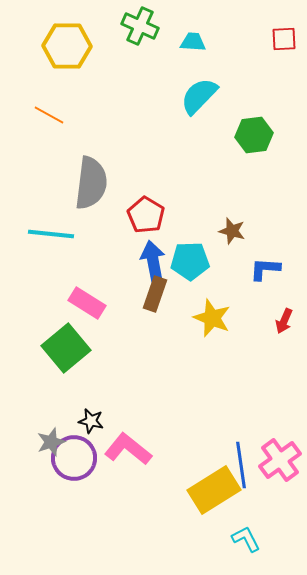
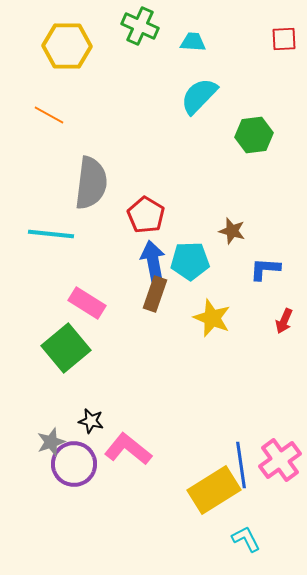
purple circle: moved 6 px down
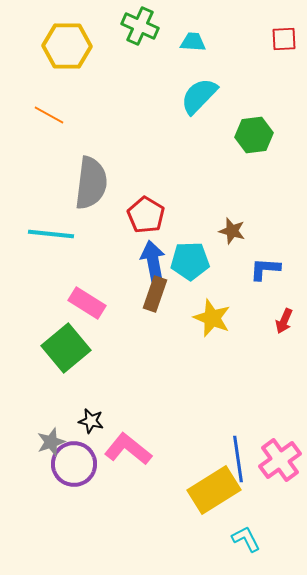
blue line: moved 3 px left, 6 px up
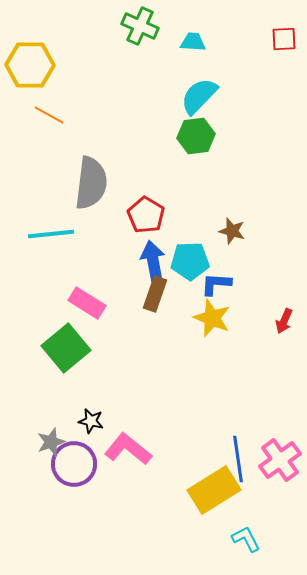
yellow hexagon: moved 37 px left, 19 px down
green hexagon: moved 58 px left, 1 px down
cyan line: rotated 12 degrees counterclockwise
blue L-shape: moved 49 px left, 15 px down
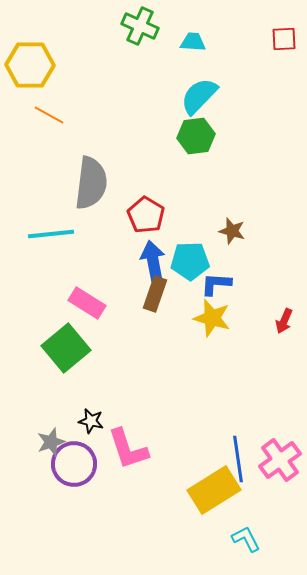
yellow star: rotated 6 degrees counterclockwise
pink L-shape: rotated 147 degrees counterclockwise
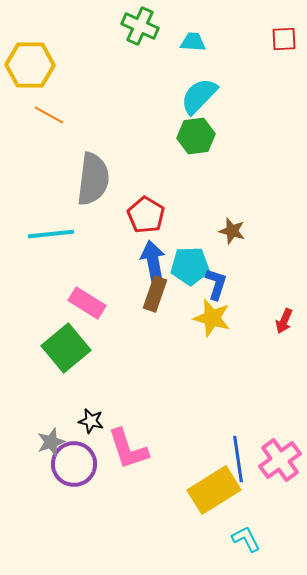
gray semicircle: moved 2 px right, 4 px up
cyan pentagon: moved 5 px down
blue L-shape: rotated 104 degrees clockwise
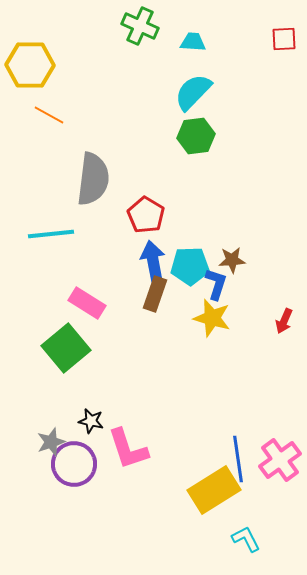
cyan semicircle: moved 6 px left, 4 px up
brown star: moved 29 px down; rotated 20 degrees counterclockwise
